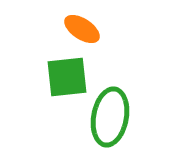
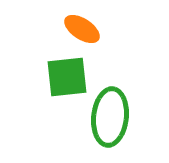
green ellipse: rotated 4 degrees counterclockwise
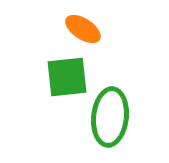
orange ellipse: moved 1 px right
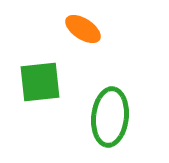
green square: moved 27 px left, 5 px down
